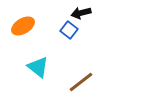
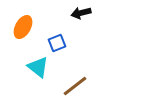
orange ellipse: moved 1 px down; rotated 30 degrees counterclockwise
blue square: moved 12 px left, 13 px down; rotated 30 degrees clockwise
brown line: moved 6 px left, 4 px down
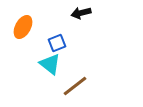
cyan triangle: moved 12 px right, 3 px up
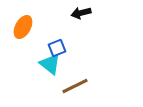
blue square: moved 5 px down
brown line: rotated 12 degrees clockwise
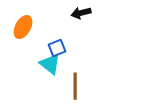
brown line: rotated 64 degrees counterclockwise
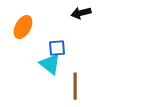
blue square: rotated 18 degrees clockwise
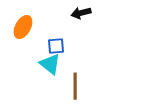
blue square: moved 1 px left, 2 px up
